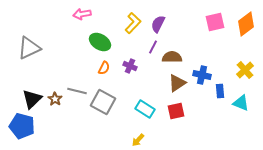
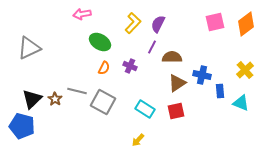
purple line: moved 1 px left
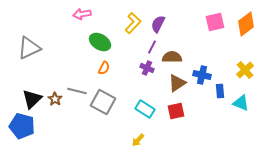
purple cross: moved 17 px right, 2 px down
